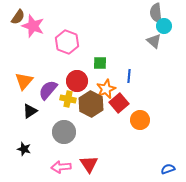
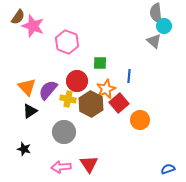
orange triangle: moved 3 px right, 6 px down; rotated 24 degrees counterclockwise
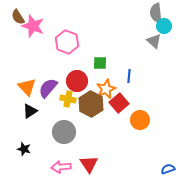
brown semicircle: rotated 112 degrees clockwise
purple semicircle: moved 2 px up
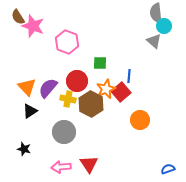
red square: moved 2 px right, 11 px up
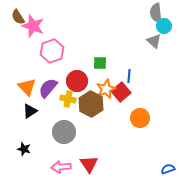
pink hexagon: moved 15 px left, 9 px down; rotated 20 degrees clockwise
orange circle: moved 2 px up
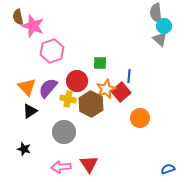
brown semicircle: rotated 21 degrees clockwise
gray triangle: moved 6 px right, 2 px up
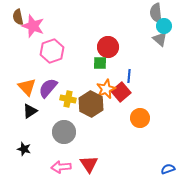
red circle: moved 31 px right, 34 px up
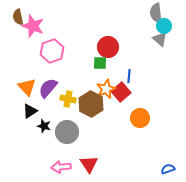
gray circle: moved 3 px right
black star: moved 20 px right, 23 px up
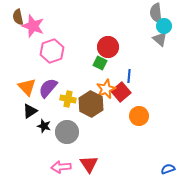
green square: rotated 24 degrees clockwise
orange circle: moved 1 px left, 2 px up
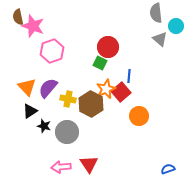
cyan circle: moved 12 px right
